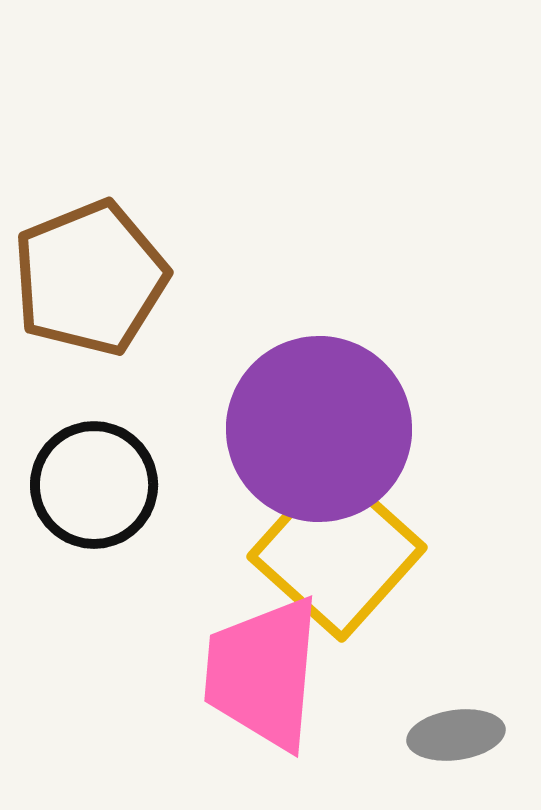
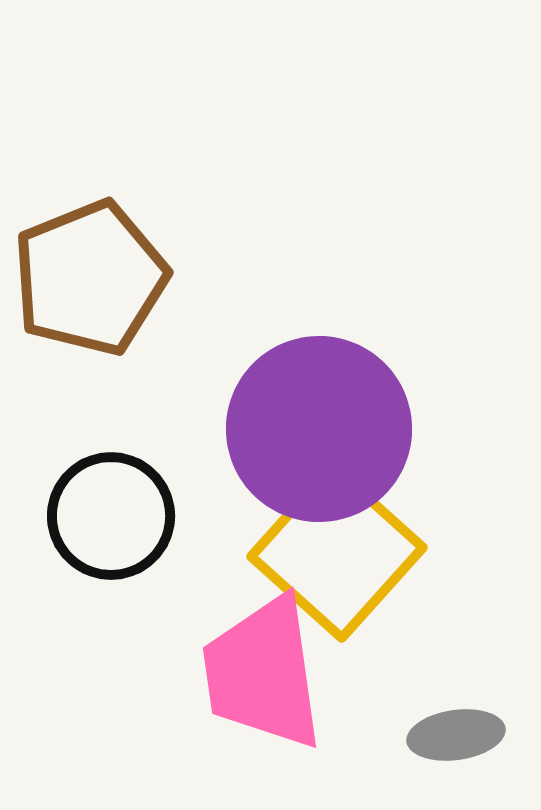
black circle: moved 17 px right, 31 px down
pink trapezoid: rotated 13 degrees counterclockwise
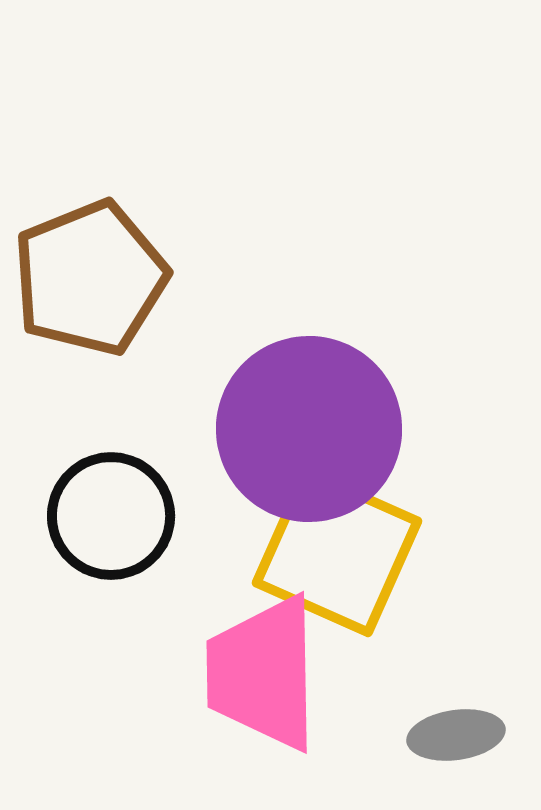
purple circle: moved 10 px left
yellow square: rotated 18 degrees counterclockwise
pink trapezoid: rotated 7 degrees clockwise
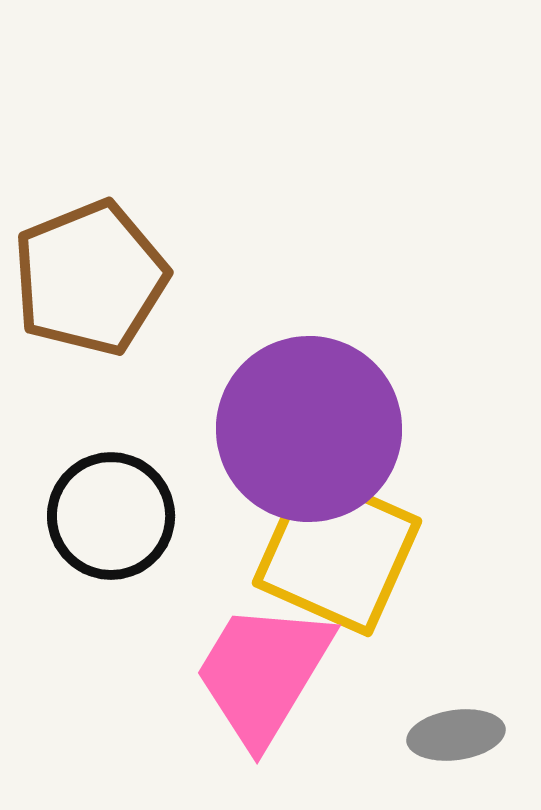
pink trapezoid: rotated 32 degrees clockwise
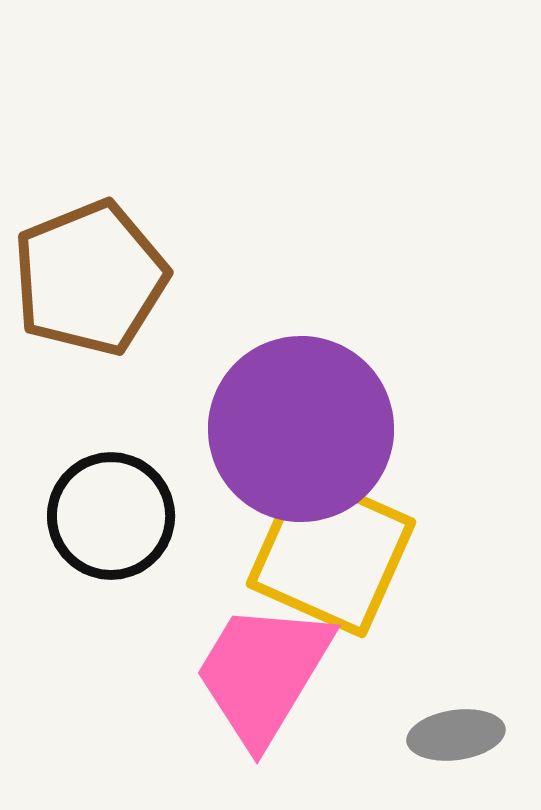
purple circle: moved 8 px left
yellow square: moved 6 px left, 1 px down
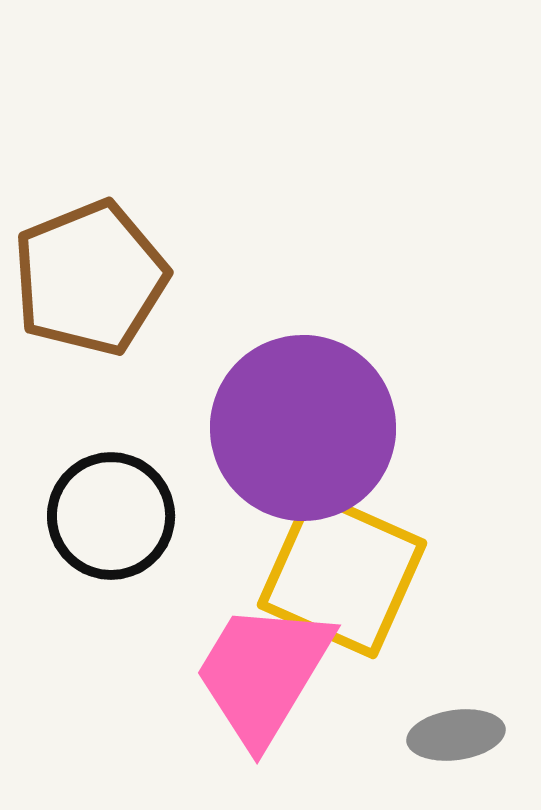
purple circle: moved 2 px right, 1 px up
yellow square: moved 11 px right, 21 px down
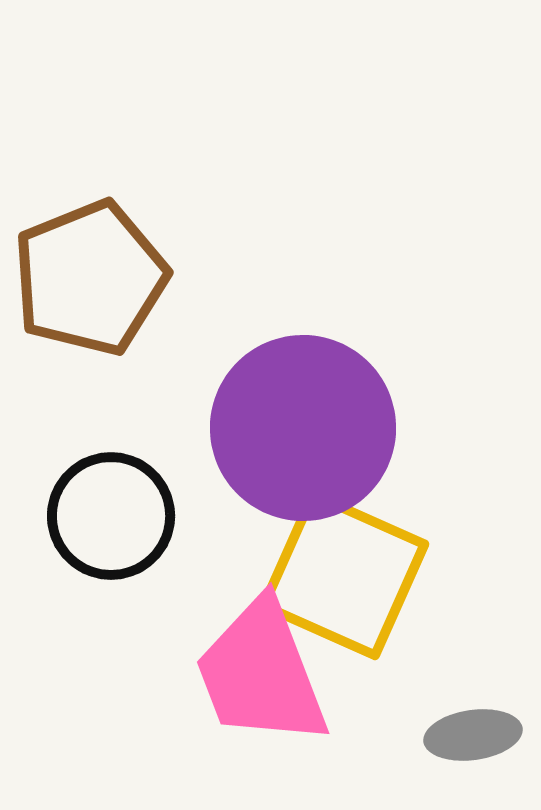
yellow square: moved 2 px right, 1 px down
pink trapezoid: moved 2 px left; rotated 52 degrees counterclockwise
gray ellipse: moved 17 px right
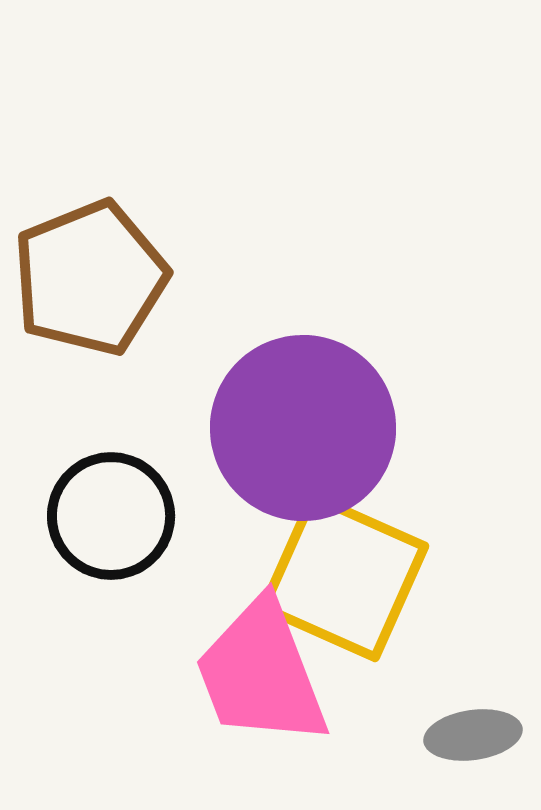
yellow square: moved 2 px down
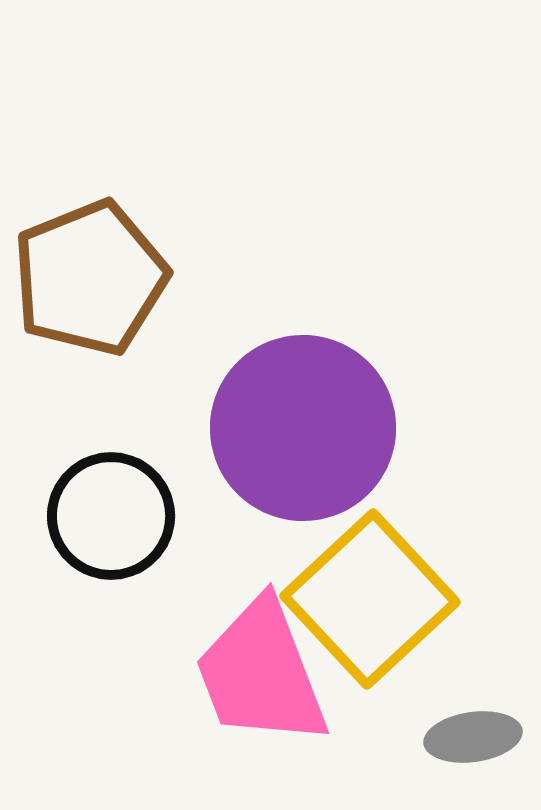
yellow square: moved 26 px right, 22 px down; rotated 23 degrees clockwise
gray ellipse: moved 2 px down
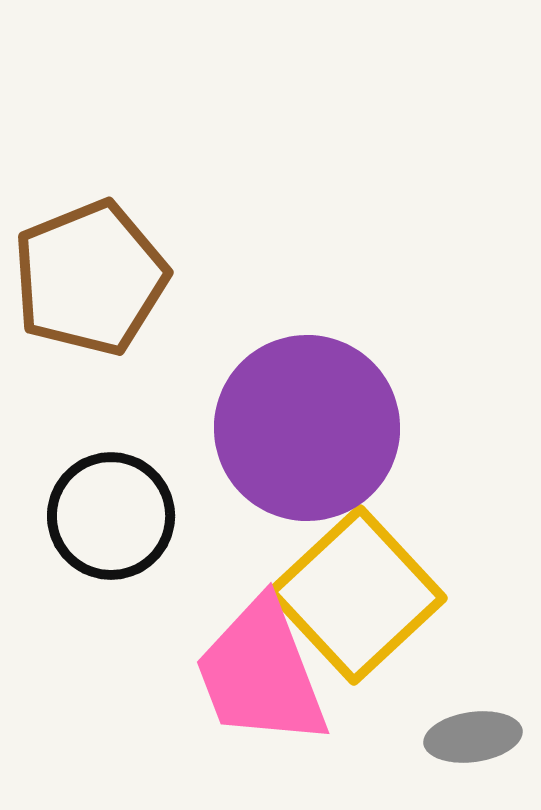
purple circle: moved 4 px right
yellow square: moved 13 px left, 4 px up
